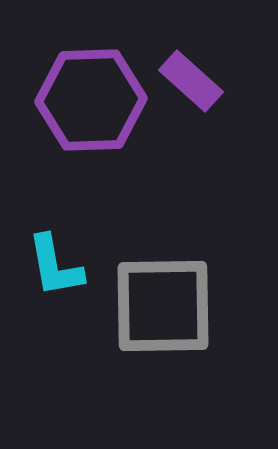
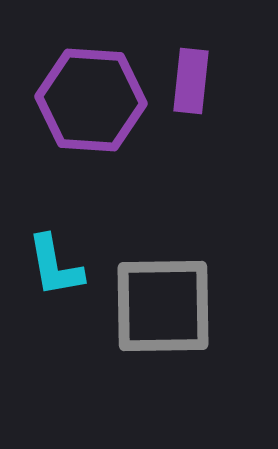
purple rectangle: rotated 54 degrees clockwise
purple hexagon: rotated 6 degrees clockwise
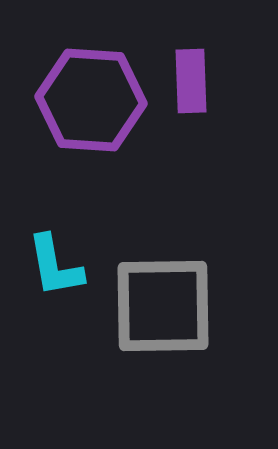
purple rectangle: rotated 8 degrees counterclockwise
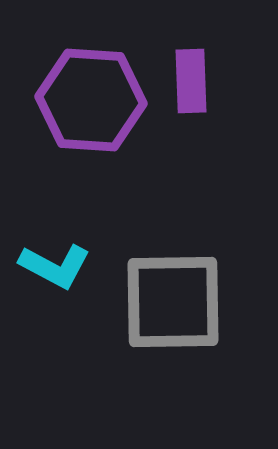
cyan L-shape: rotated 52 degrees counterclockwise
gray square: moved 10 px right, 4 px up
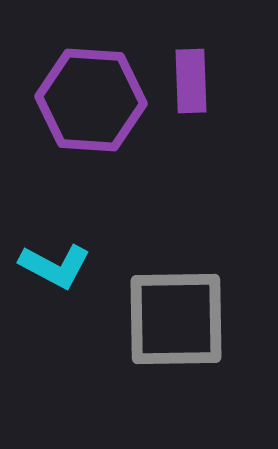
gray square: moved 3 px right, 17 px down
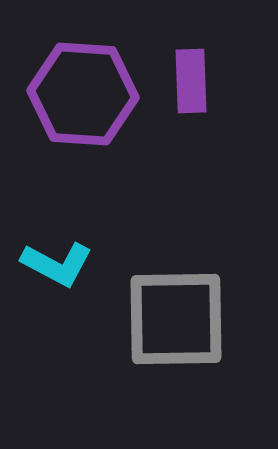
purple hexagon: moved 8 px left, 6 px up
cyan L-shape: moved 2 px right, 2 px up
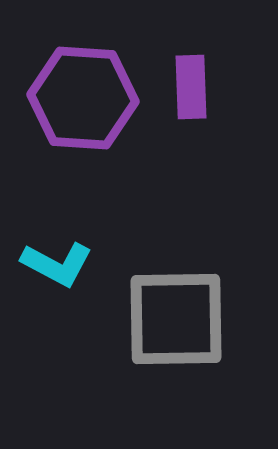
purple rectangle: moved 6 px down
purple hexagon: moved 4 px down
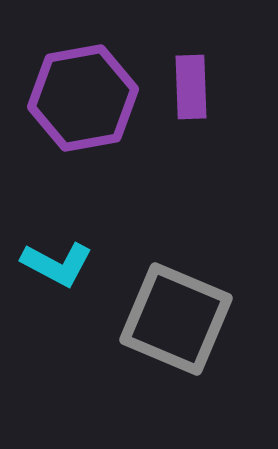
purple hexagon: rotated 14 degrees counterclockwise
gray square: rotated 24 degrees clockwise
